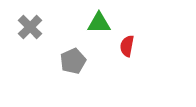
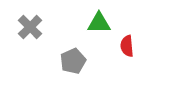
red semicircle: rotated 15 degrees counterclockwise
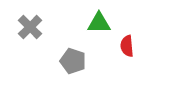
gray pentagon: rotated 30 degrees counterclockwise
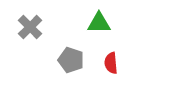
red semicircle: moved 16 px left, 17 px down
gray pentagon: moved 2 px left, 1 px up
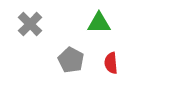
gray cross: moved 3 px up
gray pentagon: rotated 10 degrees clockwise
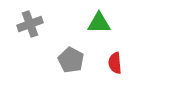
gray cross: rotated 25 degrees clockwise
red semicircle: moved 4 px right
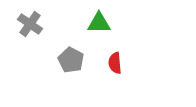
gray cross: rotated 35 degrees counterclockwise
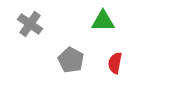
green triangle: moved 4 px right, 2 px up
red semicircle: rotated 15 degrees clockwise
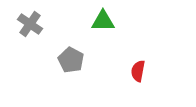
red semicircle: moved 23 px right, 8 px down
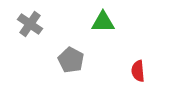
green triangle: moved 1 px down
red semicircle: rotated 15 degrees counterclockwise
